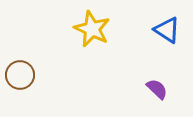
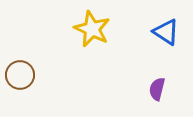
blue triangle: moved 1 px left, 2 px down
purple semicircle: rotated 120 degrees counterclockwise
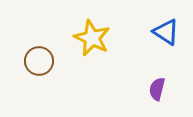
yellow star: moved 9 px down
brown circle: moved 19 px right, 14 px up
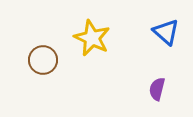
blue triangle: rotated 8 degrees clockwise
brown circle: moved 4 px right, 1 px up
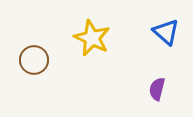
brown circle: moved 9 px left
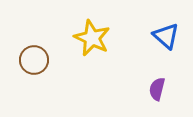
blue triangle: moved 4 px down
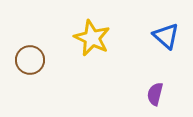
brown circle: moved 4 px left
purple semicircle: moved 2 px left, 5 px down
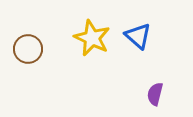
blue triangle: moved 28 px left
brown circle: moved 2 px left, 11 px up
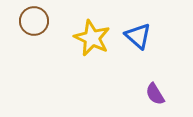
brown circle: moved 6 px right, 28 px up
purple semicircle: rotated 45 degrees counterclockwise
